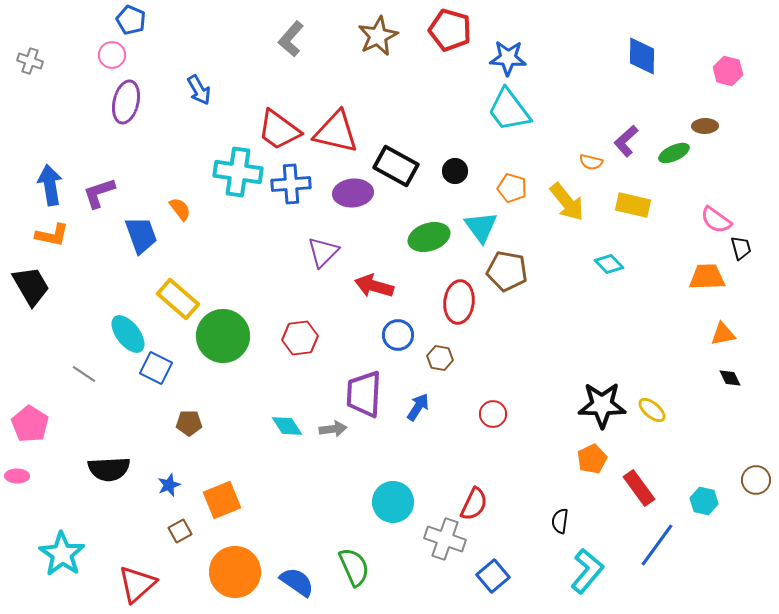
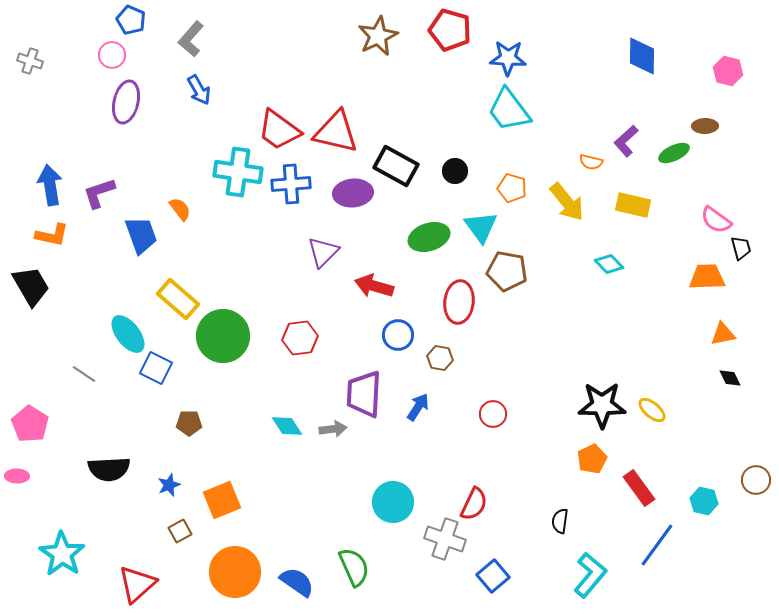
gray L-shape at (291, 39): moved 100 px left
cyan L-shape at (587, 571): moved 3 px right, 4 px down
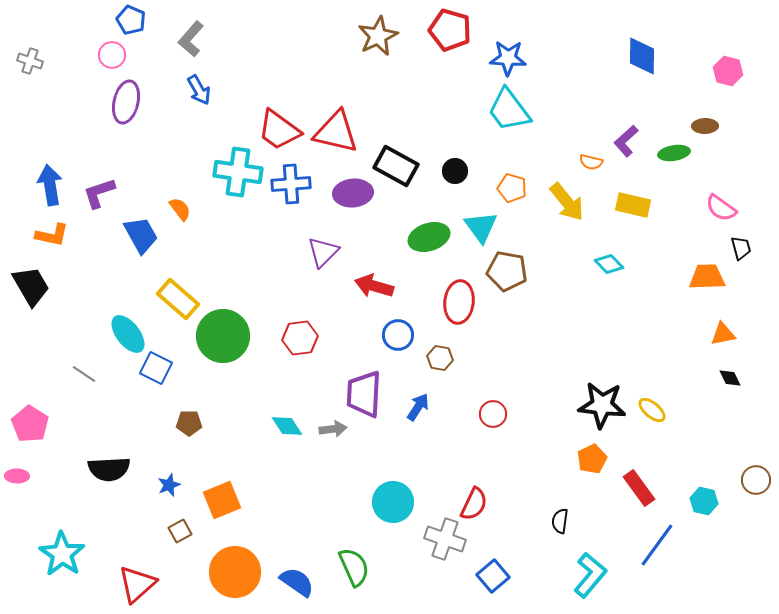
green ellipse at (674, 153): rotated 16 degrees clockwise
pink semicircle at (716, 220): moved 5 px right, 12 px up
blue trapezoid at (141, 235): rotated 9 degrees counterclockwise
black star at (602, 405): rotated 6 degrees clockwise
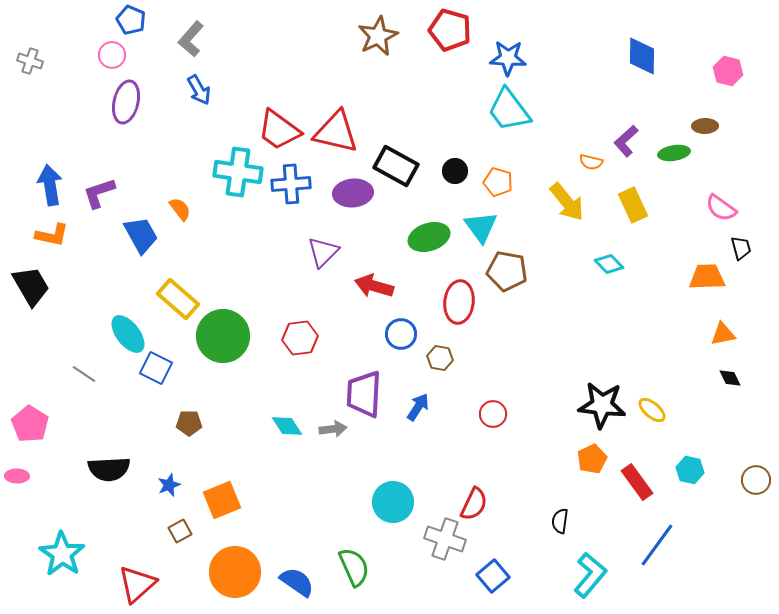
orange pentagon at (512, 188): moved 14 px left, 6 px up
yellow rectangle at (633, 205): rotated 52 degrees clockwise
blue circle at (398, 335): moved 3 px right, 1 px up
red rectangle at (639, 488): moved 2 px left, 6 px up
cyan hexagon at (704, 501): moved 14 px left, 31 px up
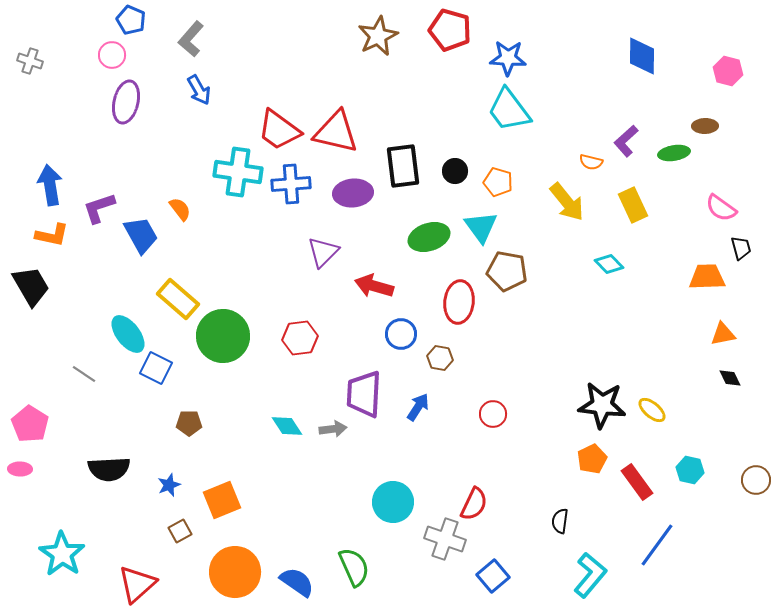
black rectangle at (396, 166): moved 7 px right; rotated 54 degrees clockwise
purple L-shape at (99, 193): moved 15 px down
pink ellipse at (17, 476): moved 3 px right, 7 px up
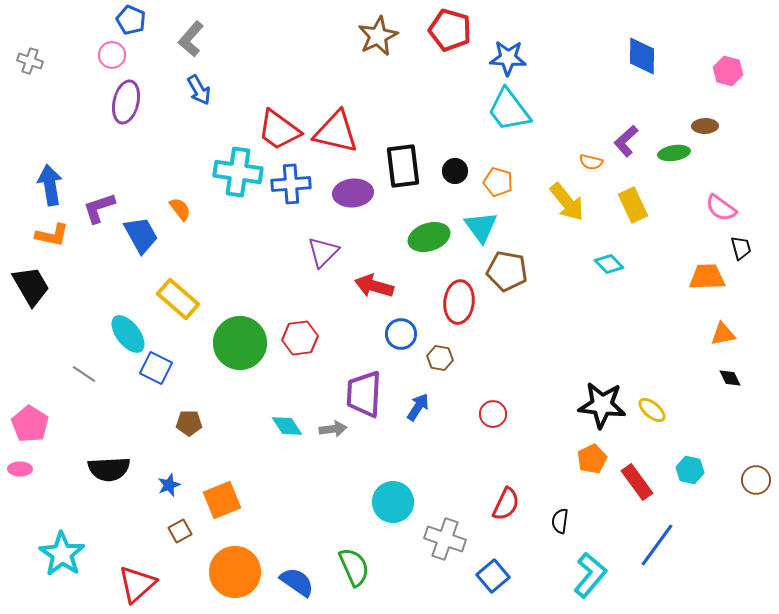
green circle at (223, 336): moved 17 px right, 7 px down
red semicircle at (474, 504): moved 32 px right
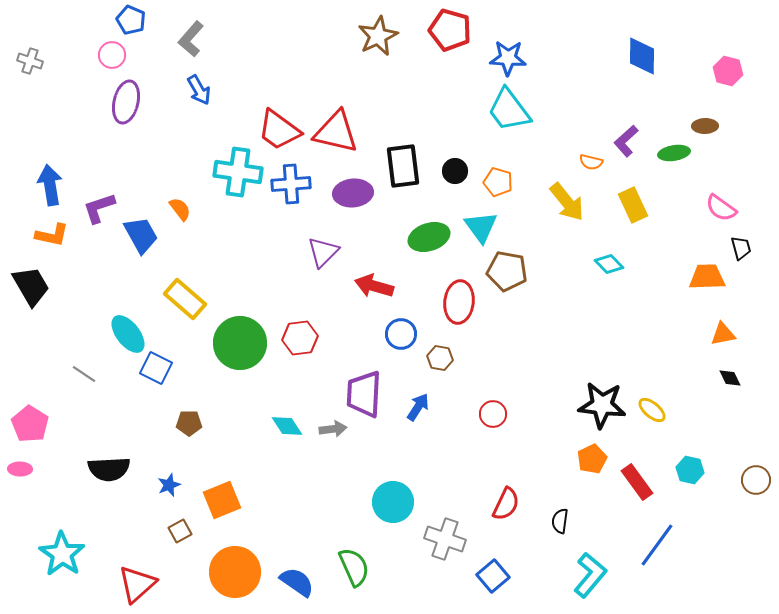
yellow rectangle at (178, 299): moved 7 px right
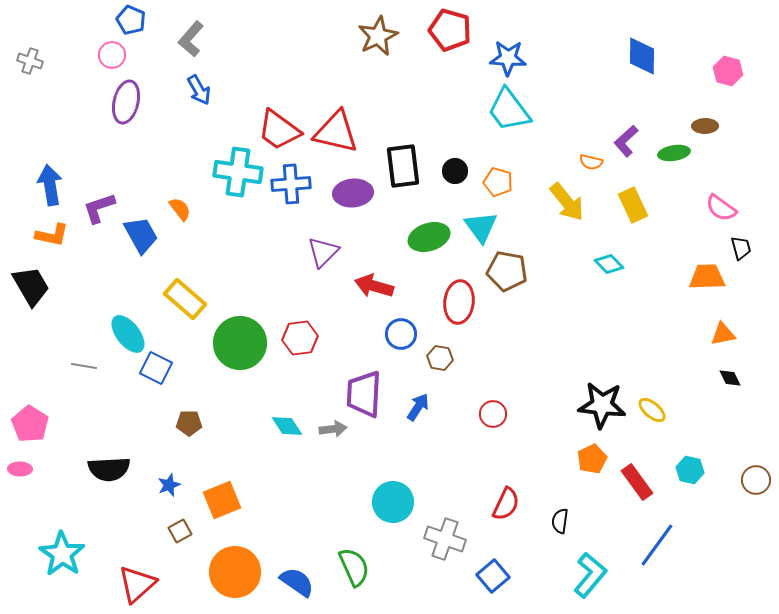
gray line at (84, 374): moved 8 px up; rotated 25 degrees counterclockwise
